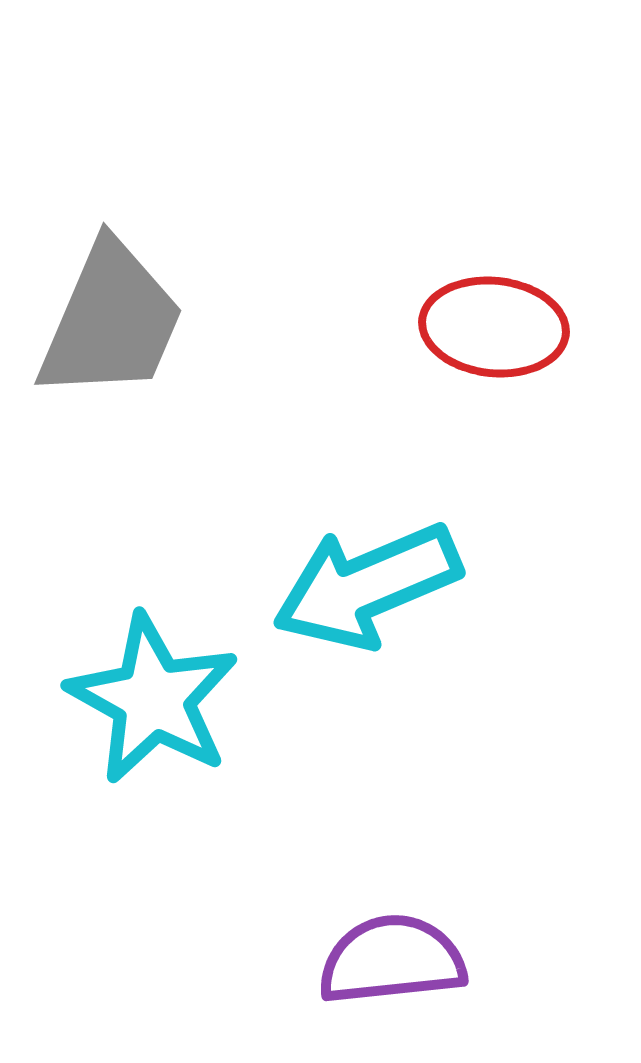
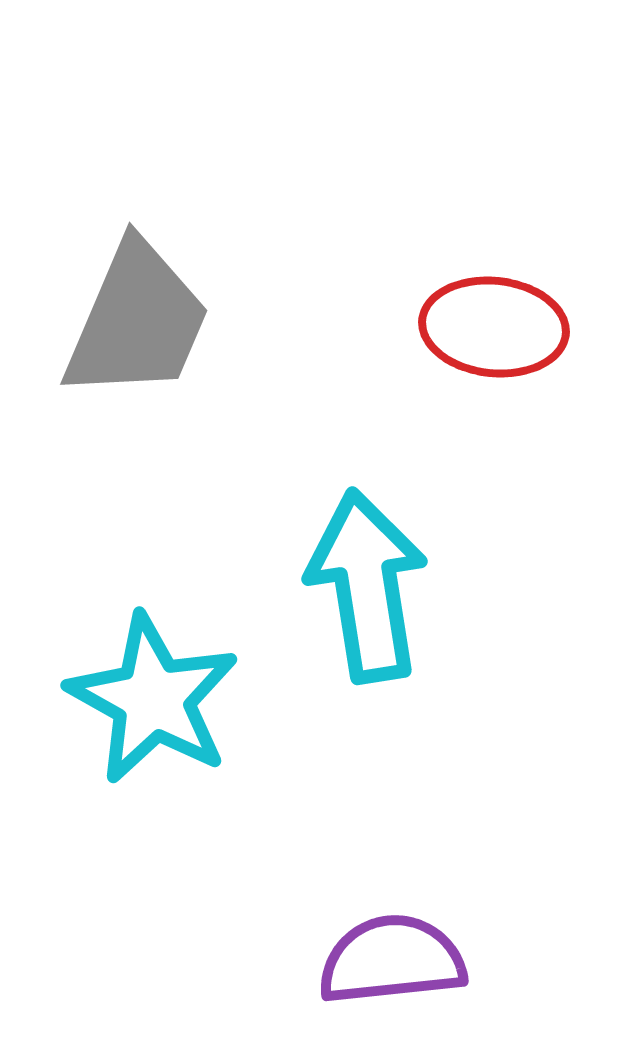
gray trapezoid: moved 26 px right
cyan arrow: rotated 104 degrees clockwise
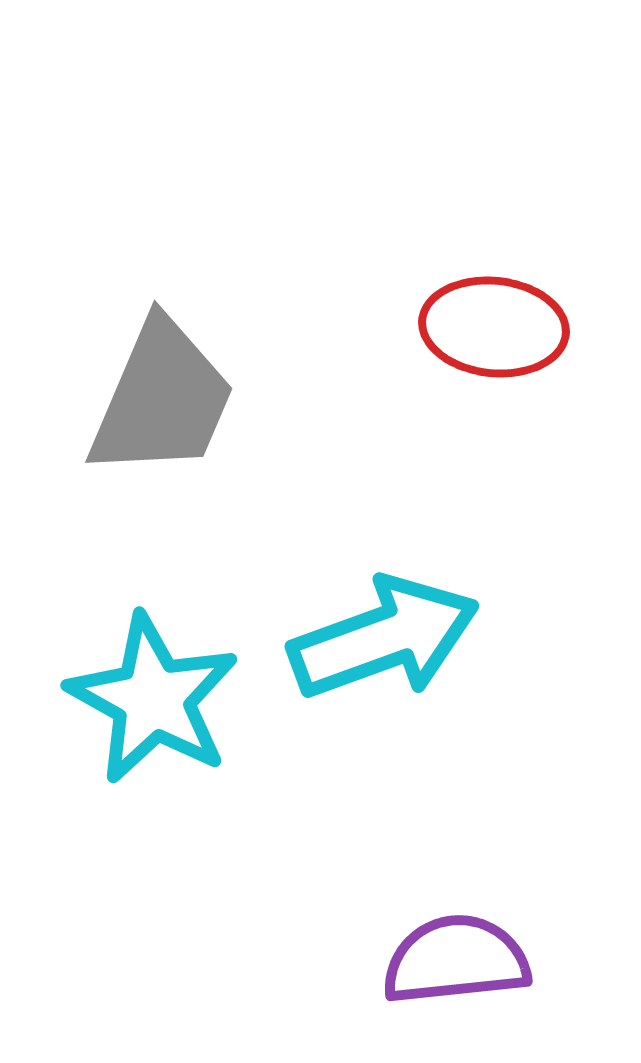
gray trapezoid: moved 25 px right, 78 px down
cyan arrow: moved 17 px right, 52 px down; rotated 79 degrees clockwise
purple semicircle: moved 64 px right
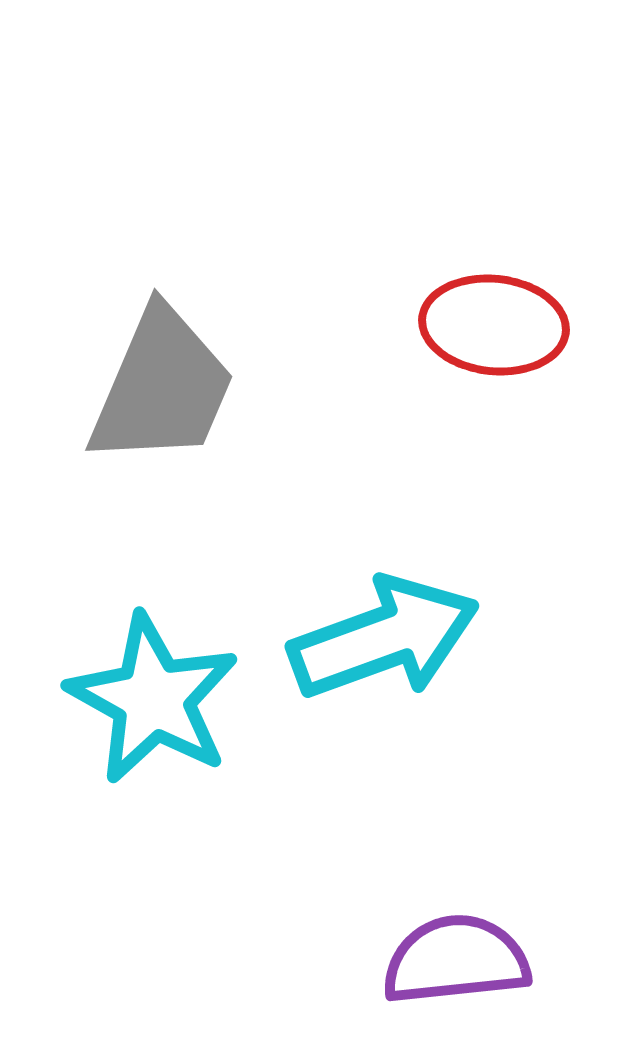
red ellipse: moved 2 px up
gray trapezoid: moved 12 px up
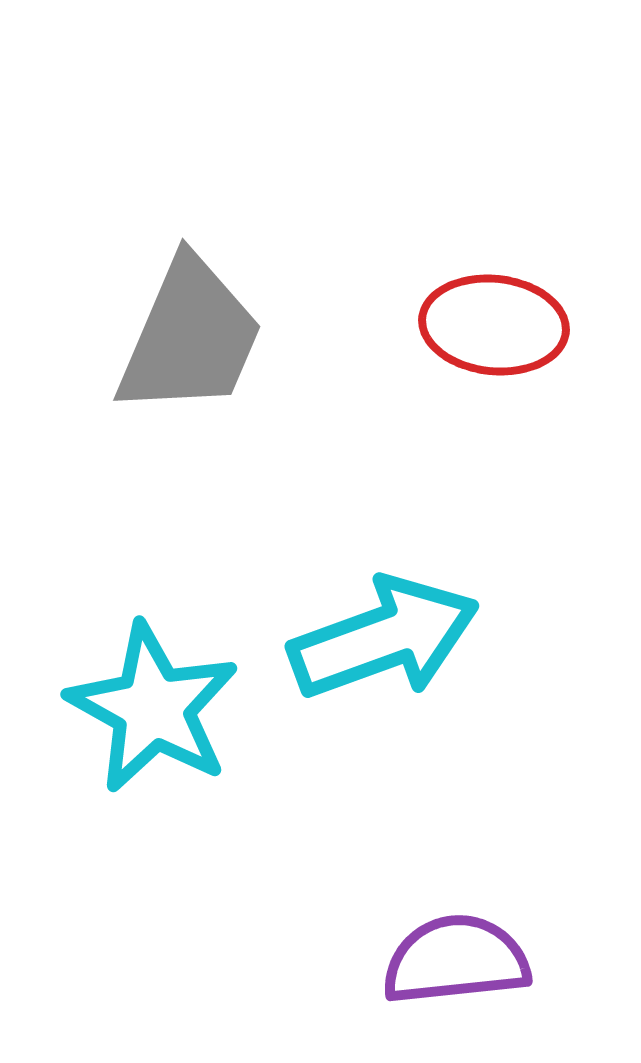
gray trapezoid: moved 28 px right, 50 px up
cyan star: moved 9 px down
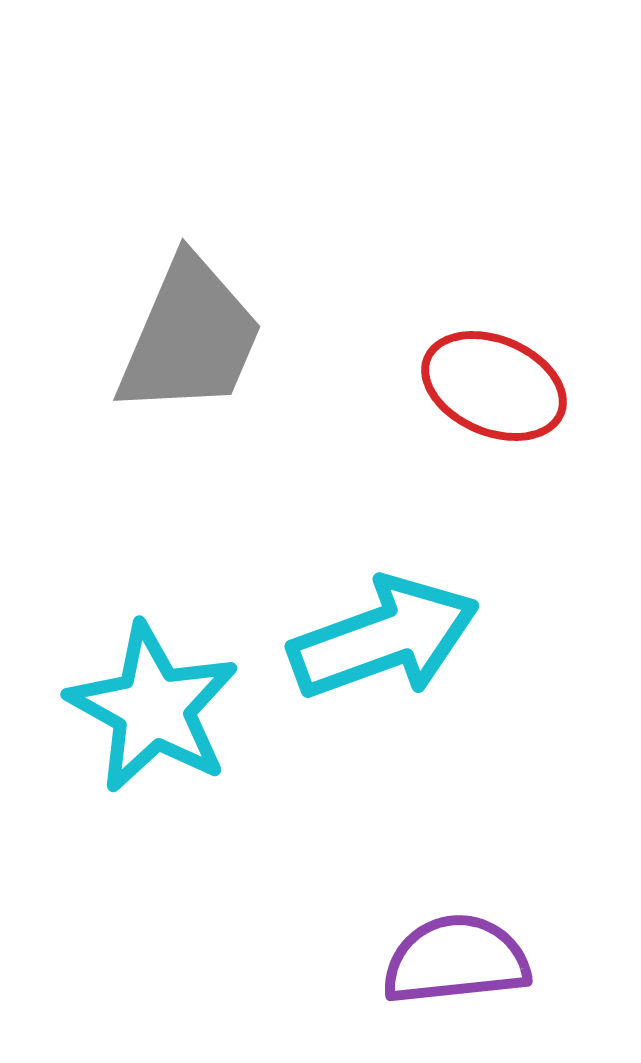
red ellipse: moved 61 px down; rotated 17 degrees clockwise
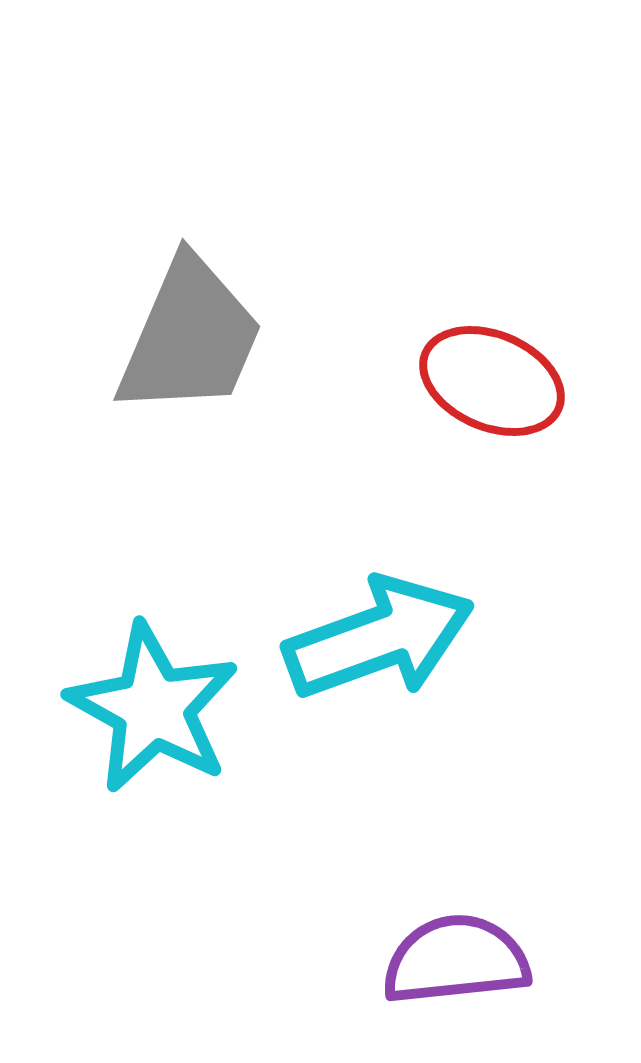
red ellipse: moved 2 px left, 5 px up
cyan arrow: moved 5 px left
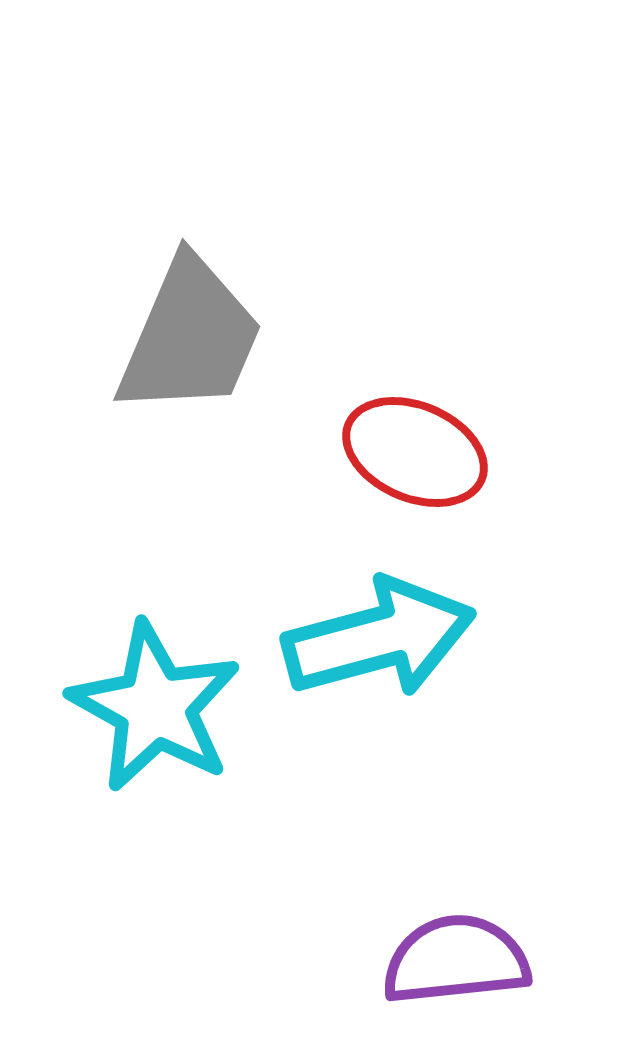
red ellipse: moved 77 px left, 71 px down
cyan arrow: rotated 5 degrees clockwise
cyan star: moved 2 px right, 1 px up
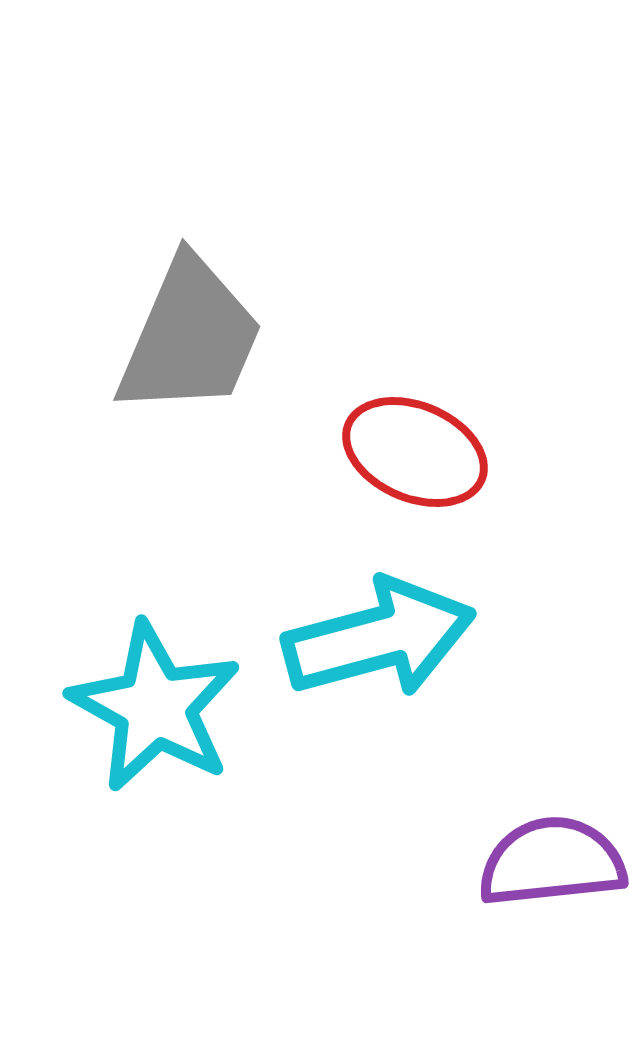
purple semicircle: moved 96 px right, 98 px up
